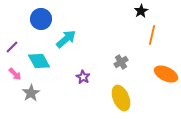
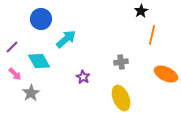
gray cross: rotated 24 degrees clockwise
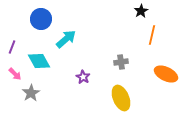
purple line: rotated 24 degrees counterclockwise
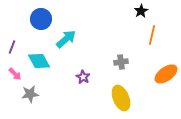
orange ellipse: rotated 60 degrees counterclockwise
gray star: moved 1 px left, 1 px down; rotated 24 degrees clockwise
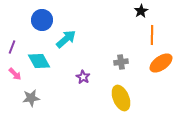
blue circle: moved 1 px right, 1 px down
orange line: rotated 12 degrees counterclockwise
orange ellipse: moved 5 px left, 11 px up
gray star: moved 1 px right, 4 px down
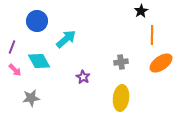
blue circle: moved 5 px left, 1 px down
pink arrow: moved 4 px up
yellow ellipse: rotated 30 degrees clockwise
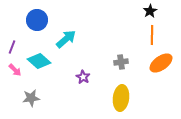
black star: moved 9 px right
blue circle: moved 1 px up
cyan diamond: rotated 20 degrees counterclockwise
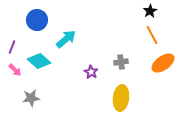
orange line: rotated 30 degrees counterclockwise
orange ellipse: moved 2 px right
purple star: moved 8 px right, 5 px up
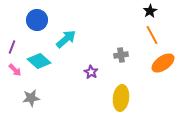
gray cross: moved 7 px up
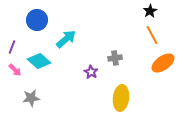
gray cross: moved 6 px left, 3 px down
